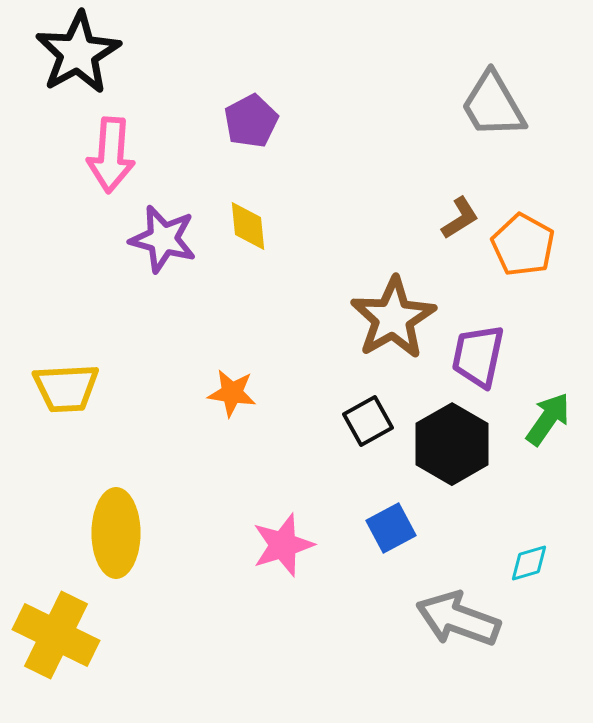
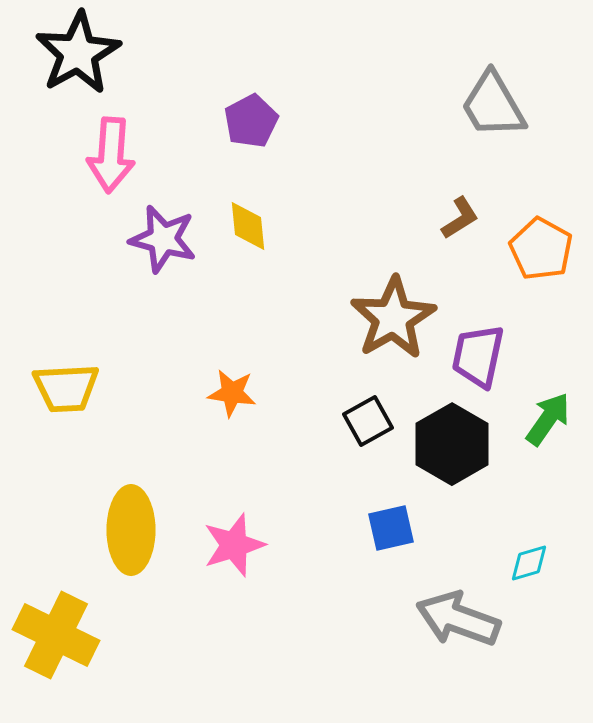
orange pentagon: moved 18 px right, 4 px down
blue square: rotated 15 degrees clockwise
yellow ellipse: moved 15 px right, 3 px up
pink star: moved 49 px left
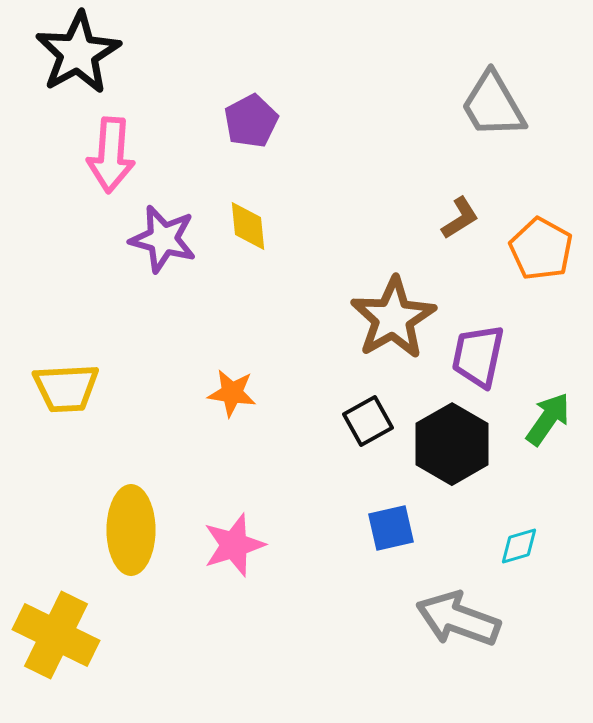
cyan diamond: moved 10 px left, 17 px up
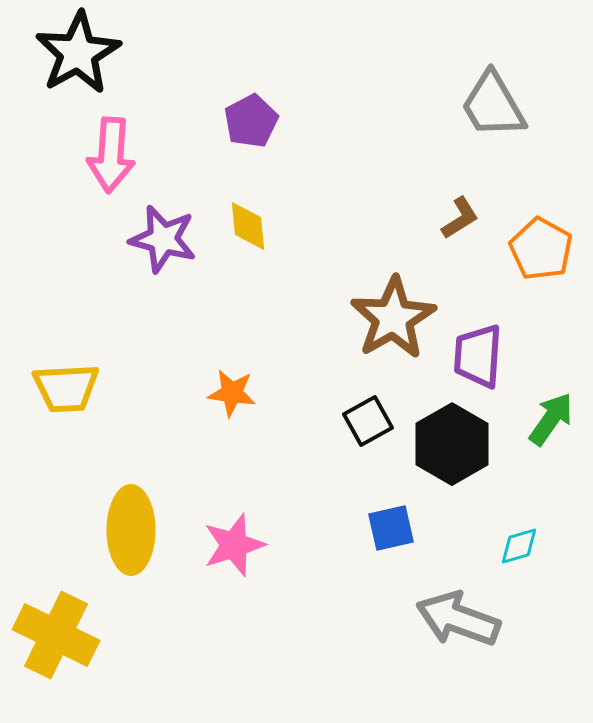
purple trapezoid: rotated 8 degrees counterclockwise
green arrow: moved 3 px right
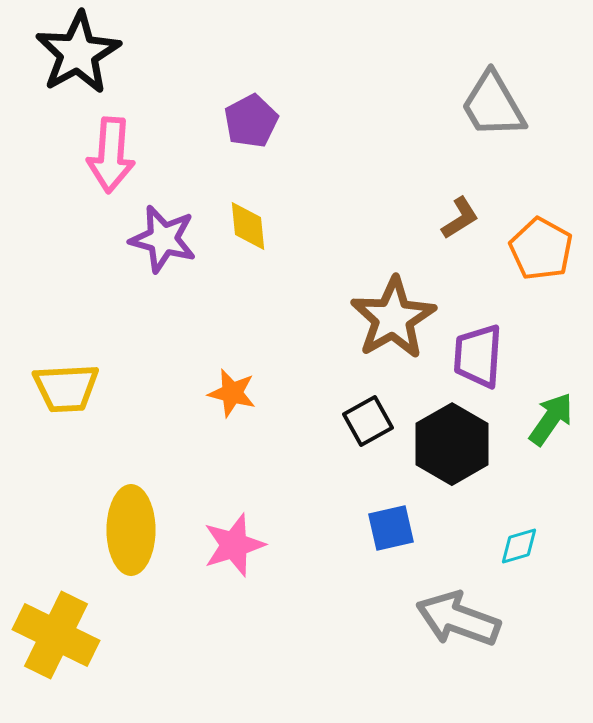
orange star: rotated 6 degrees clockwise
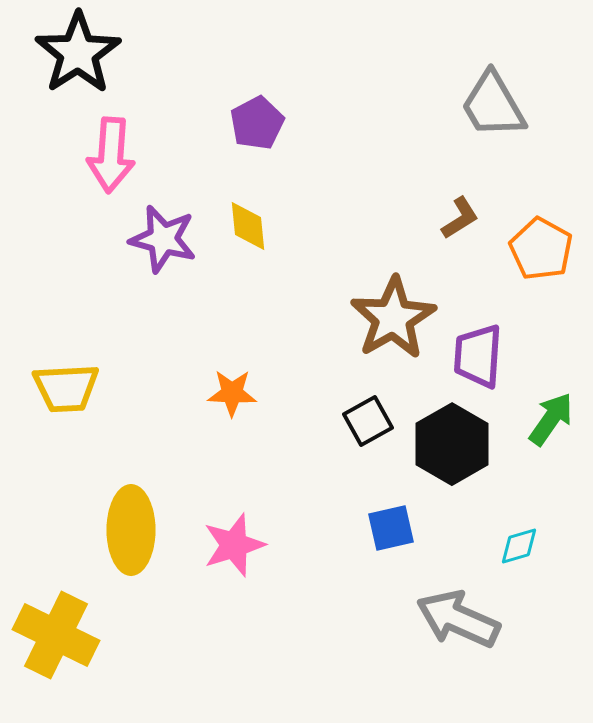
black star: rotated 4 degrees counterclockwise
purple pentagon: moved 6 px right, 2 px down
orange star: rotated 12 degrees counterclockwise
gray arrow: rotated 4 degrees clockwise
